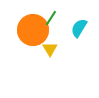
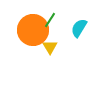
green line: moved 1 px left, 2 px down
yellow triangle: moved 2 px up
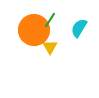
orange circle: moved 1 px right
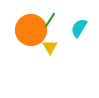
orange circle: moved 3 px left
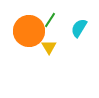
orange circle: moved 2 px left, 1 px down
yellow triangle: moved 1 px left
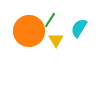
yellow triangle: moved 7 px right, 7 px up
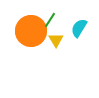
orange circle: moved 2 px right
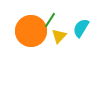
cyan semicircle: moved 2 px right
yellow triangle: moved 3 px right, 4 px up; rotated 14 degrees clockwise
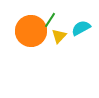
cyan semicircle: rotated 30 degrees clockwise
